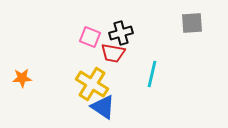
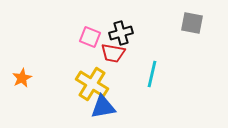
gray square: rotated 15 degrees clockwise
orange star: rotated 24 degrees counterclockwise
blue triangle: rotated 44 degrees counterclockwise
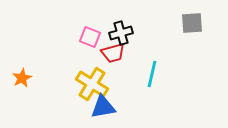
gray square: rotated 15 degrees counterclockwise
red trapezoid: rotated 25 degrees counterclockwise
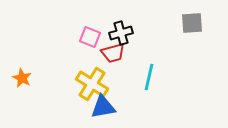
cyan line: moved 3 px left, 3 px down
orange star: rotated 18 degrees counterclockwise
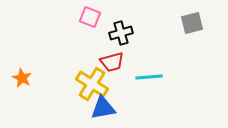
gray square: rotated 10 degrees counterclockwise
pink square: moved 20 px up
red trapezoid: moved 1 px left, 9 px down
cyan line: rotated 72 degrees clockwise
blue triangle: moved 1 px down
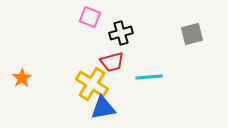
gray square: moved 11 px down
orange star: rotated 12 degrees clockwise
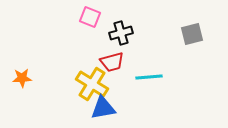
orange star: rotated 30 degrees clockwise
